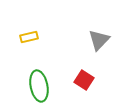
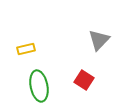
yellow rectangle: moved 3 px left, 12 px down
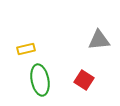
gray triangle: rotated 40 degrees clockwise
green ellipse: moved 1 px right, 6 px up
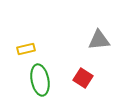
red square: moved 1 px left, 2 px up
